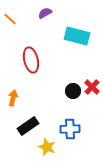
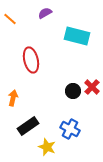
blue cross: rotated 30 degrees clockwise
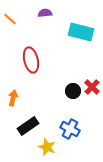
purple semicircle: rotated 24 degrees clockwise
cyan rectangle: moved 4 px right, 4 px up
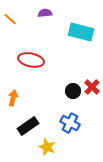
red ellipse: rotated 65 degrees counterclockwise
blue cross: moved 6 px up
